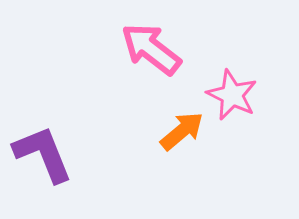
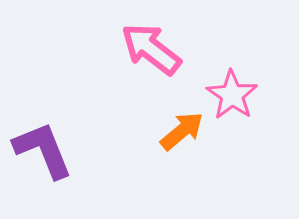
pink star: rotated 9 degrees clockwise
purple L-shape: moved 4 px up
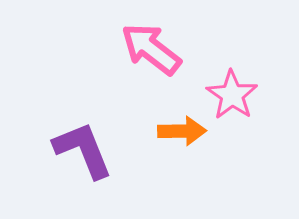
orange arrow: rotated 39 degrees clockwise
purple L-shape: moved 40 px right
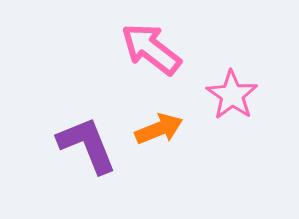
orange arrow: moved 23 px left, 2 px up; rotated 21 degrees counterclockwise
purple L-shape: moved 4 px right, 5 px up
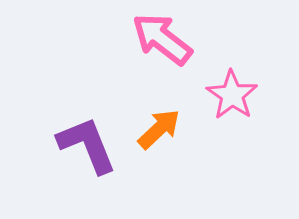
pink arrow: moved 11 px right, 10 px up
orange arrow: rotated 21 degrees counterclockwise
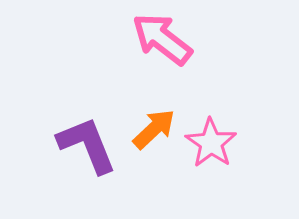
pink star: moved 21 px left, 48 px down
orange arrow: moved 5 px left
